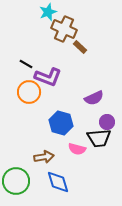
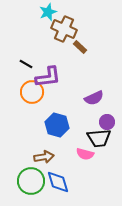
purple L-shape: rotated 28 degrees counterclockwise
orange circle: moved 3 px right
blue hexagon: moved 4 px left, 2 px down
pink semicircle: moved 8 px right, 5 px down
green circle: moved 15 px right
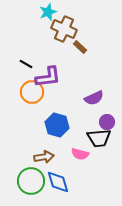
pink semicircle: moved 5 px left
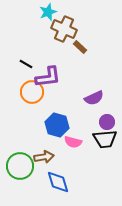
black trapezoid: moved 6 px right, 1 px down
pink semicircle: moved 7 px left, 12 px up
green circle: moved 11 px left, 15 px up
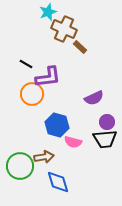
orange circle: moved 2 px down
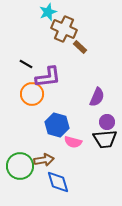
purple semicircle: moved 3 px right, 1 px up; rotated 42 degrees counterclockwise
brown arrow: moved 3 px down
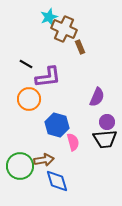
cyan star: moved 1 px right, 5 px down
brown rectangle: rotated 24 degrees clockwise
orange circle: moved 3 px left, 5 px down
pink semicircle: rotated 120 degrees counterclockwise
blue diamond: moved 1 px left, 1 px up
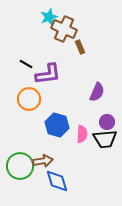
purple L-shape: moved 3 px up
purple semicircle: moved 5 px up
pink semicircle: moved 9 px right, 8 px up; rotated 18 degrees clockwise
brown arrow: moved 1 px left, 1 px down
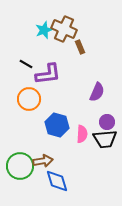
cyan star: moved 5 px left, 13 px down
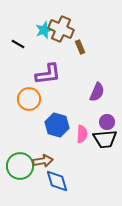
brown cross: moved 3 px left
black line: moved 8 px left, 20 px up
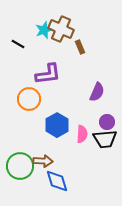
blue hexagon: rotated 15 degrees clockwise
brown arrow: rotated 12 degrees clockwise
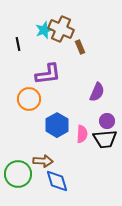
black line: rotated 48 degrees clockwise
purple circle: moved 1 px up
green circle: moved 2 px left, 8 px down
